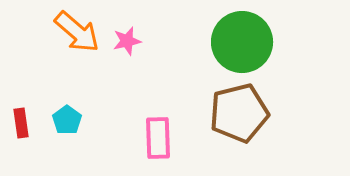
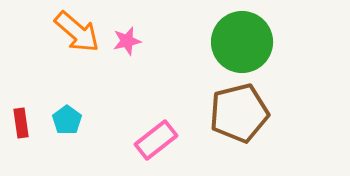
pink rectangle: moved 2 px left, 2 px down; rotated 54 degrees clockwise
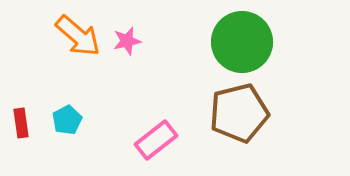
orange arrow: moved 1 px right, 4 px down
cyan pentagon: rotated 8 degrees clockwise
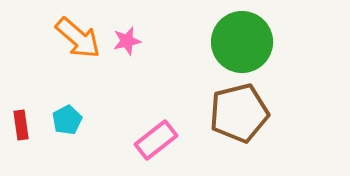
orange arrow: moved 2 px down
red rectangle: moved 2 px down
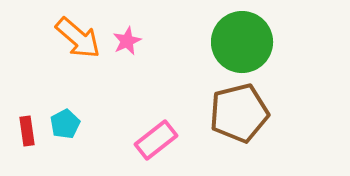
pink star: rotated 12 degrees counterclockwise
cyan pentagon: moved 2 px left, 4 px down
red rectangle: moved 6 px right, 6 px down
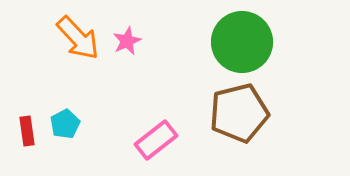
orange arrow: rotated 6 degrees clockwise
